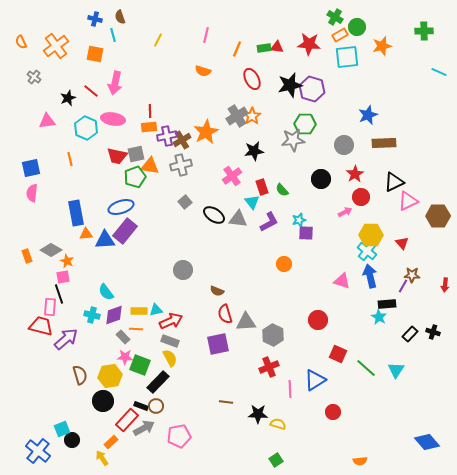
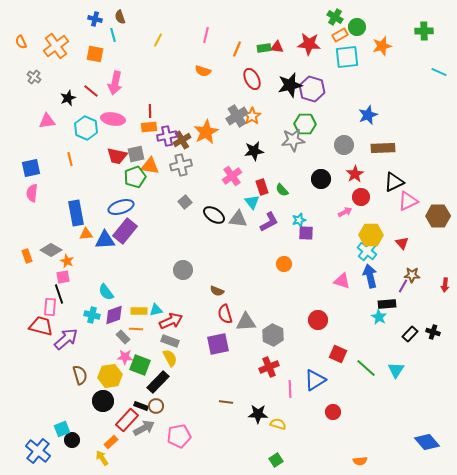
brown rectangle at (384, 143): moved 1 px left, 5 px down
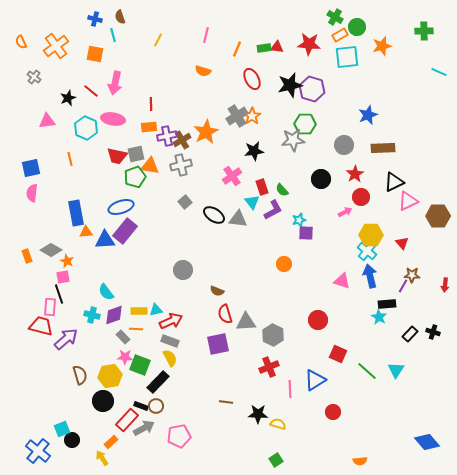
red line at (150, 111): moved 1 px right, 7 px up
purple L-shape at (269, 222): moved 4 px right, 12 px up
orange triangle at (86, 234): moved 2 px up
green line at (366, 368): moved 1 px right, 3 px down
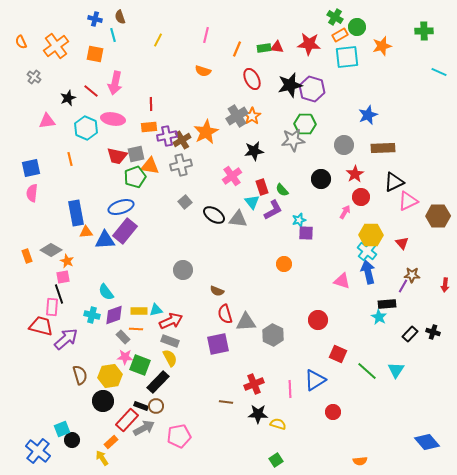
pink arrow at (345, 212): rotated 32 degrees counterclockwise
blue arrow at (370, 276): moved 2 px left, 4 px up
pink rectangle at (50, 307): moved 2 px right
red cross at (269, 367): moved 15 px left, 17 px down
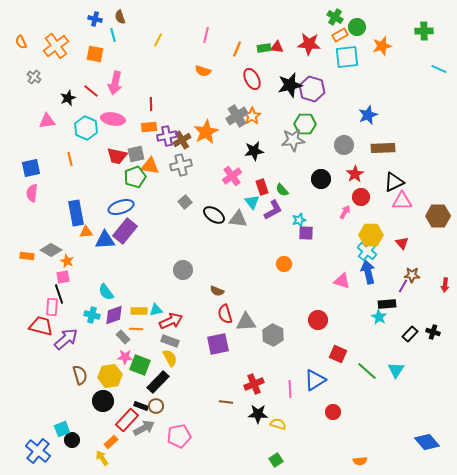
cyan line at (439, 72): moved 3 px up
pink triangle at (408, 201): moved 6 px left; rotated 25 degrees clockwise
orange rectangle at (27, 256): rotated 64 degrees counterclockwise
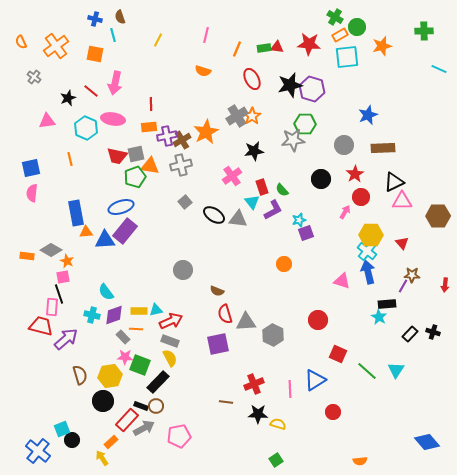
purple square at (306, 233): rotated 21 degrees counterclockwise
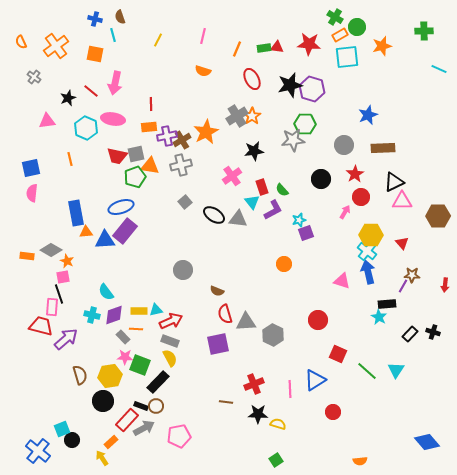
pink line at (206, 35): moved 3 px left, 1 px down
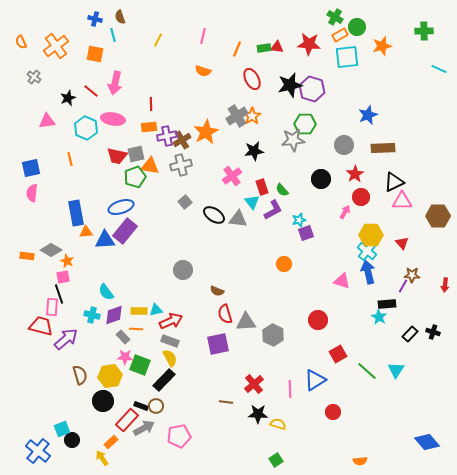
red square at (338, 354): rotated 36 degrees clockwise
black rectangle at (158, 382): moved 6 px right, 2 px up
red cross at (254, 384): rotated 18 degrees counterclockwise
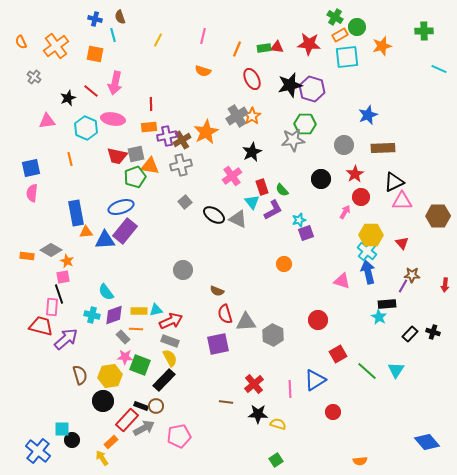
black star at (254, 151): moved 2 px left, 1 px down; rotated 18 degrees counterclockwise
gray triangle at (238, 219): rotated 18 degrees clockwise
cyan square at (62, 429): rotated 21 degrees clockwise
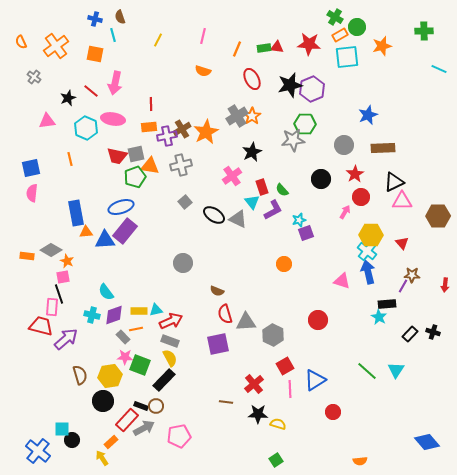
purple hexagon at (312, 89): rotated 20 degrees clockwise
brown cross at (182, 140): moved 11 px up
gray circle at (183, 270): moved 7 px up
orange line at (136, 329): rotated 16 degrees counterclockwise
red square at (338, 354): moved 53 px left, 12 px down
